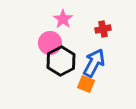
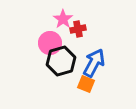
red cross: moved 25 px left
black hexagon: rotated 12 degrees clockwise
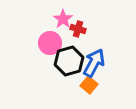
red cross: rotated 28 degrees clockwise
black hexagon: moved 8 px right
orange square: moved 3 px right, 1 px down; rotated 18 degrees clockwise
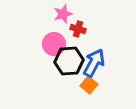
pink star: moved 5 px up; rotated 18 degrees clockwise
pink circle: moved 4 px right, 1 px down
black hexagon: rotated 12 degrees clockwise
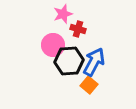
pink circle: moved 1 px left, 1 px down
blue arrow: moved 1 px up
